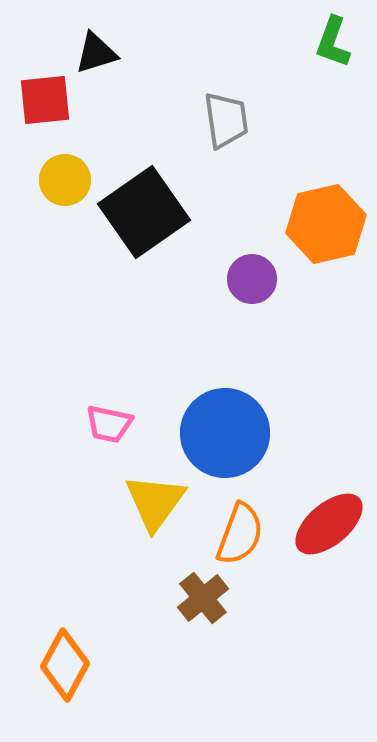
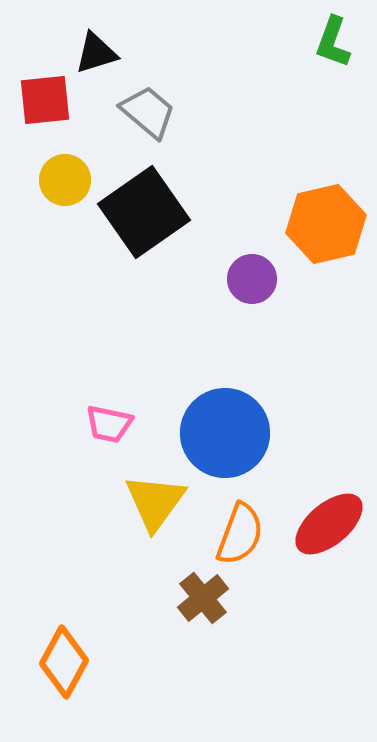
gray trapezoid: moved 78 px left, 8 px up; rotated 42 degrees counterclockwise
orange diamond: moved 1 px left, 3 px up
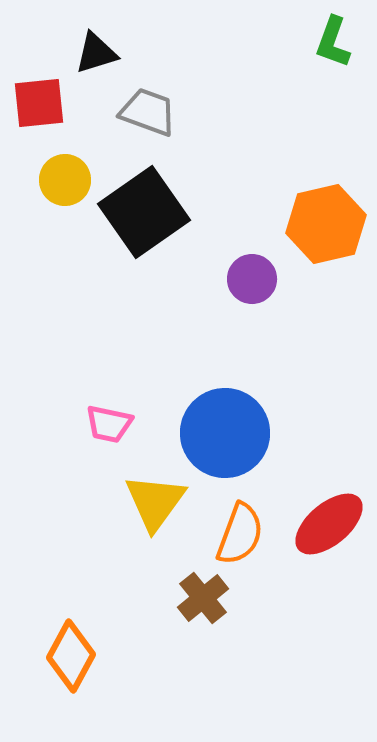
red square: moved 6 px left, 3 px down
gray trapezoid: rotated 20 degrees counterclockwise
orange diamond: moved 7 px right, 6 px up
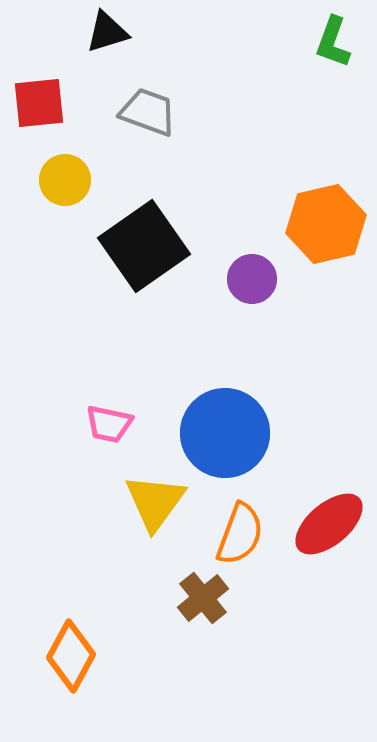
black triangle: moved 11 px right, 21 px up
black square: moved 34 px down
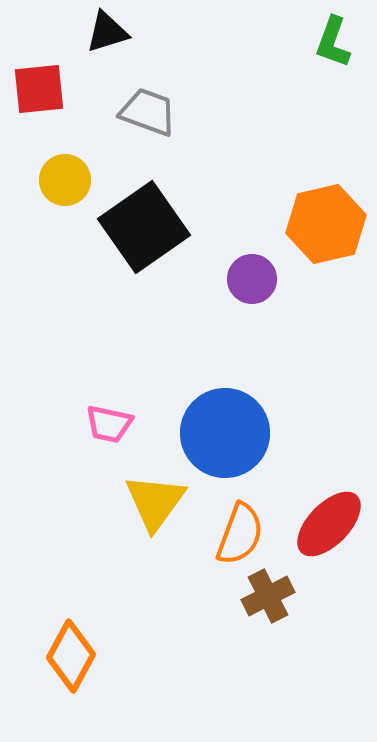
red square: moved 14 px up
black square: moved 19 px up
red ellipse: rotated 6 degrees counterclockwise
brown cross: moved 65 px right, 2 px up; rotated 12 degrees clockwise
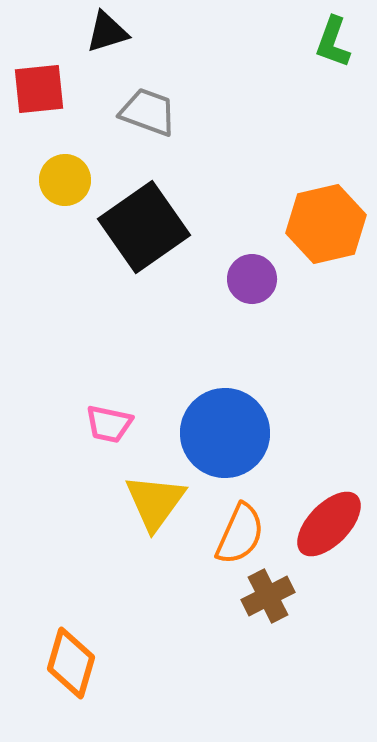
orange semicircle: rotated 4 degrees clockwise
orange diamond: moved 7 px down; rotated 12 degrees counterclockwise
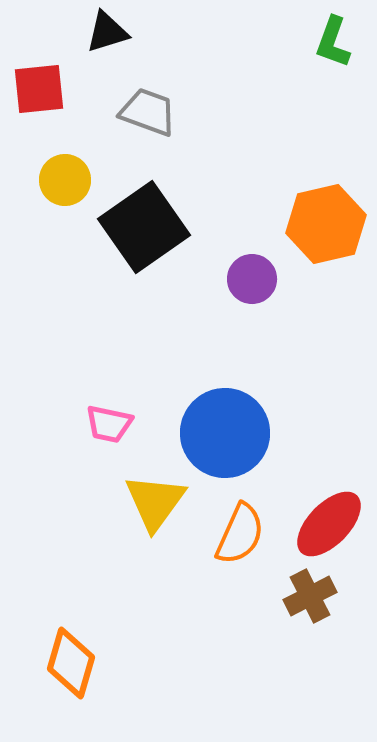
brown cross: moved 42 px right
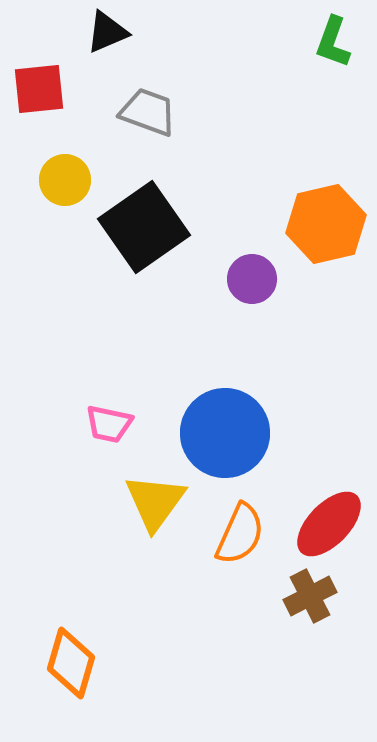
black triangle: rotated 6 degrees counterclockwise
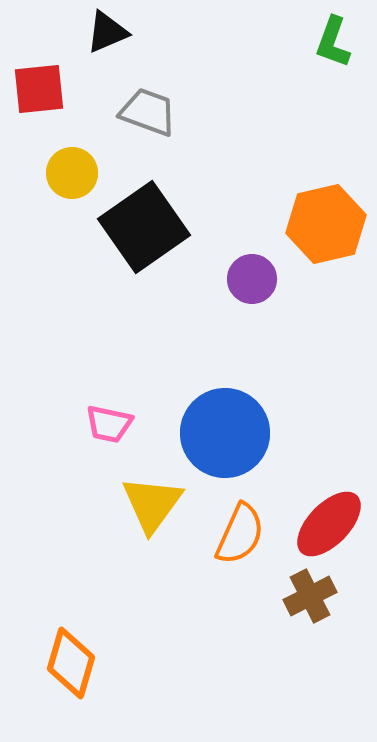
yellow circle: moved 7 px right, 7 px up
yellow triangle: moved 3 px left, 2 px down
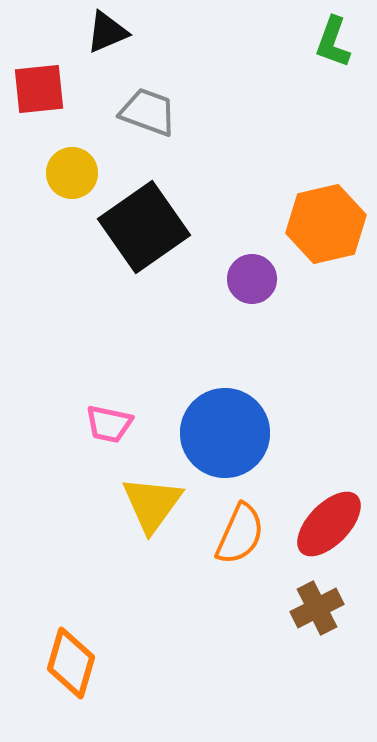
brown cross: moved 7 px right, 12 px down
